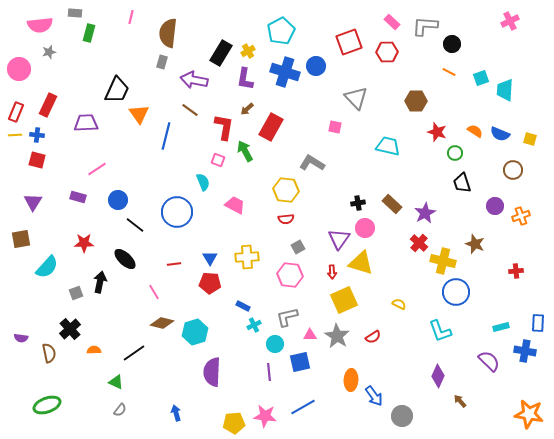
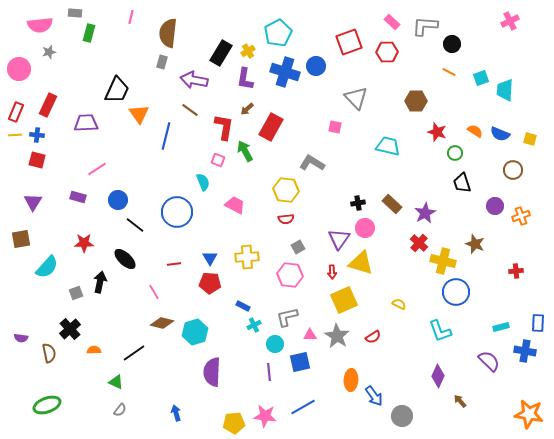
cyan pentagon at (281, 31): moved 3 px left, 2 px down
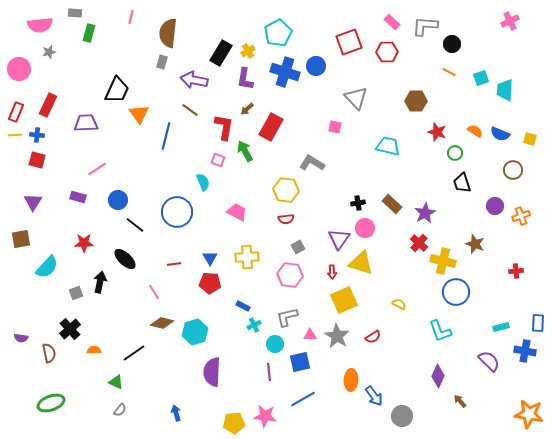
pink trapezoid at (235, 205): moved 2 px right, 7 px down
green ellipse at (47, 405): moved 4 px right, 2 px up
blue line at (303, 407): moved 8 px up
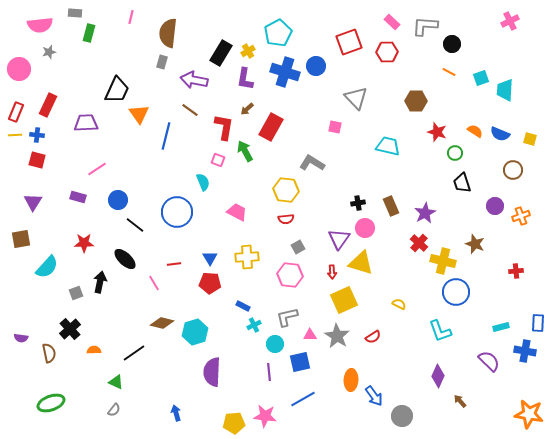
brown rectangle at (392, 204): moved 1 px left, 2 px down; rotated 24 degrees clockwise
pink line at (154, 292): moved 9 px up
gray semicircle at (120, 410): moved 6 px left
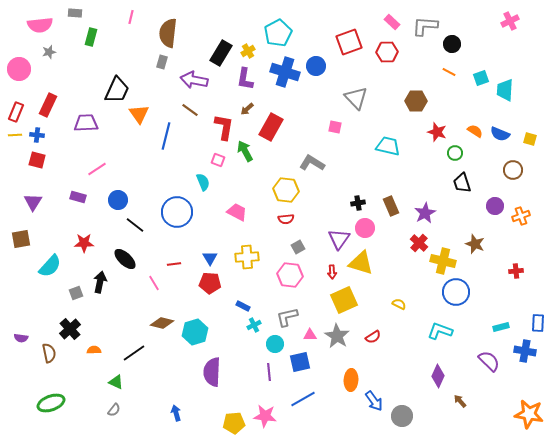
green rectangle at (89, 33): moved 2 px right, 4 px down
cyan semicircle at (47, 267): moved 3 px right, 1 px up
cyan L-shape at (440, 331): rotated 130 degrees clockwise
blue arrow at (374, 396): moved 5 px down
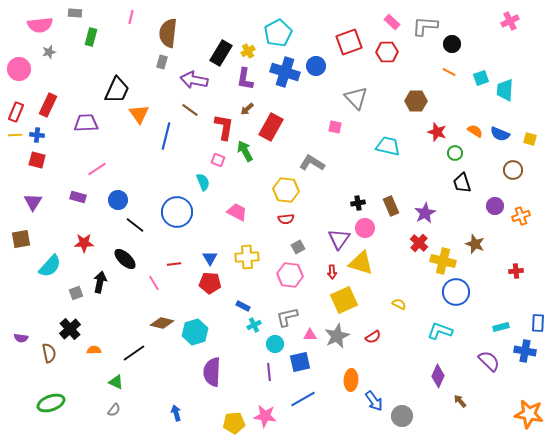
gray star at (337, 336): rotated 15 degrees clockwise
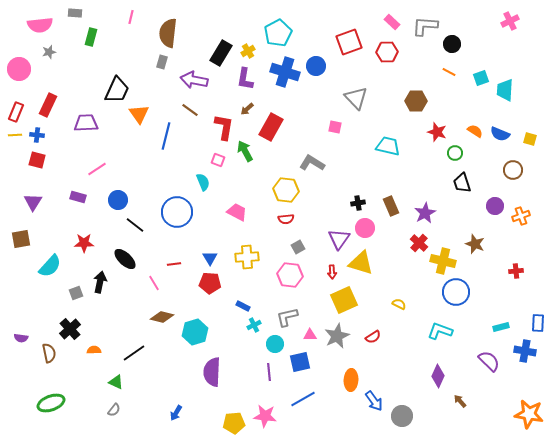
brown diamond at (162, 323): moved 6 px up
blue arrow at (176, 413): rotated 133 degrees counterclockwise
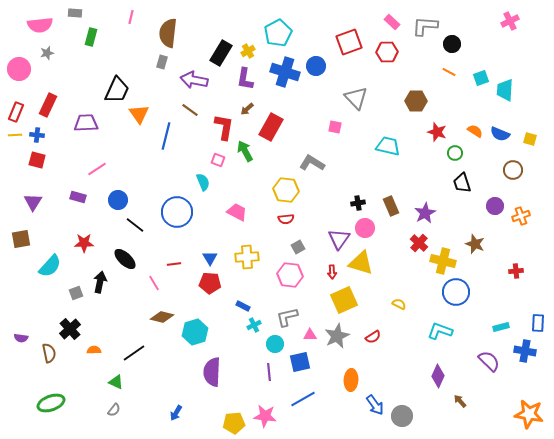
gray star at (49, 52): moved 2 px left, 1 px down
blue arrow at (374, 401): moved 1 px right, 4 px down
